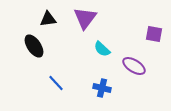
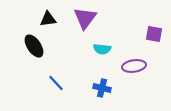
cyan semicircle: rotated 36 degrees counterclockwise
purple ellipse: rotated 40 degrees counterclockwise
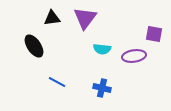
black triangle: moved 4 px right, 1 px up
purple ellipse: moved 10 px up
blue line: moved 1 px right, 1 px up; rotated 18 degrees counterclockwise
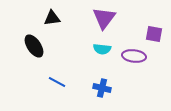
purple triangle: moved 19 px right
purple ellipse: rotated 15 degrees clockwise
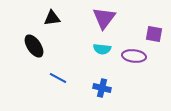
blue line: moved 1 px right, 4 px up
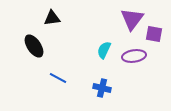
purple triangle: moved 28 px right, 1 px down
cyan semicircle: moved 2 px right, 1 px down; rotated 108 degrees clockwise
purple ellipse: rotated 15 degrees counterclockwise
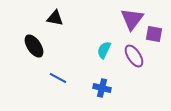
black triangle: moved 3 px right; rotated 18 degrees clockwise
purple ellipse: rotated 65 degrees clockwise
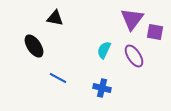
purple square: moved 1 px right, 2 px up
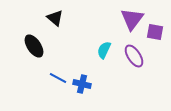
black triangle: rotated 30 degrees clockwise
blue cross: moved 20 px left, 4 px up
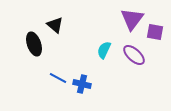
black triangle: moved 7 px down
black ellipse: moved 2 px up; rotated 15 degrees clockwise
purple ellipse: moved 1 px up; rotated 15 degrees counterclockwise
